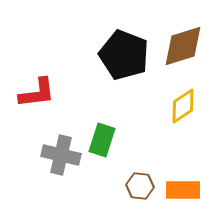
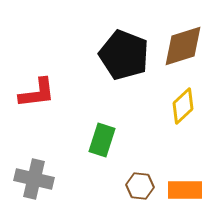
yellow diamond: rotated 9 degrees counterclockwise
gray cross: moved 27 px left, 24 px down
orange rectangle: moved 2 px right
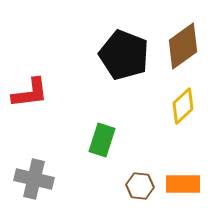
brown diamond: rotated 18 degrees counterclockwise
red L-shape: moved 7 px left
orange rectangle: moved 2 px left, 6 px up
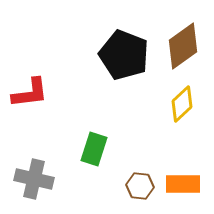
yellow diamond: moved 1 px left, 2 px up
green rectangle: moved 8 px left, 9 px down
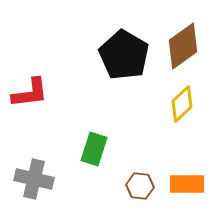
black pentagon: rotated 9 degrees clockwise
orange rectangle: moved 4 px right
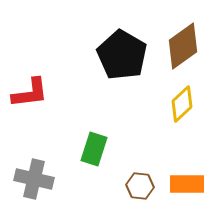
black pentagon: moved 2 px left
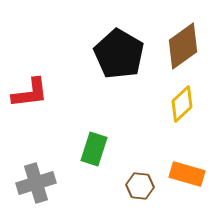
black pentagon: moved 3 px left, 1 px up
gray cross: moved 2 px right, 4 px down; rotated 30 degrees counterclockwise
orange rectangle: moved 10 px up; rotated 16 degrees clockwise
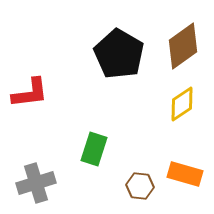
yellow diamond: rotated 9 degrees clockwise
orange rectangle: moved 2 px left
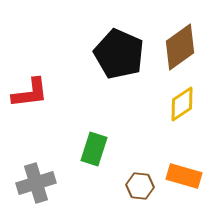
brown diamond: moved 3 px left, 1 px down
black pentagon: rotated 6 degrees counterclockwise
orange rectangle: moved 1 px left, 2 px down
